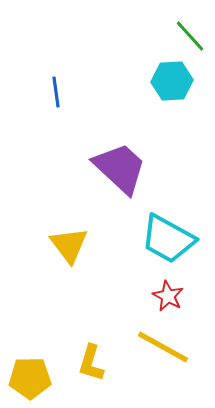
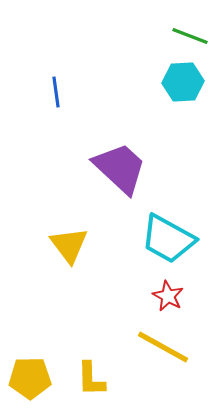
green line: rotated 27 degrees counterclockwise
cyan hexagon: moved 11 px right, 1 px down
yellow L-shape: moved 16 px down; rotated 18 degrees counterclockwise
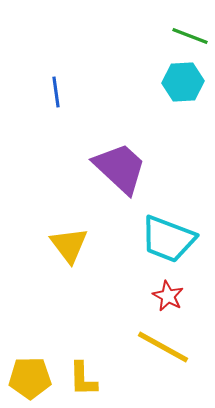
cyan trapezoid: rotated 8 degrees counterclockwise
yellow L-shape: moved 8 px left
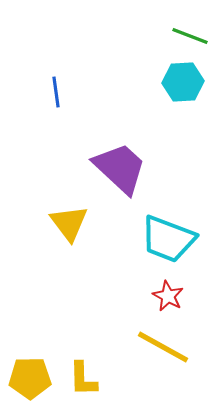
yellow triangle: moved 22 px up
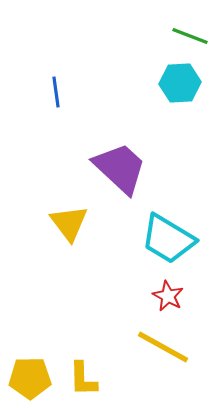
cyan hexagon: moved 3 px left, 1 px down
cyan trapezoid: rotated 10 degrees clockwise
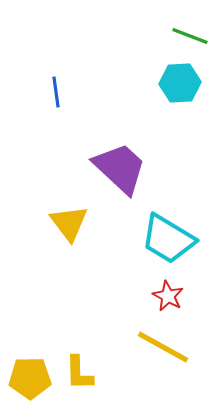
yellow L-shape: moved 4 px left, 6 px up
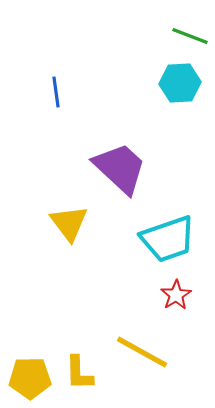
cyan trapezoid: rotated 50 degrees counterclockwise
red star: moved 8 px right, 1 px up; rotated 12 degrees clockwise
yellow line: moved 21 px left, 5 px down
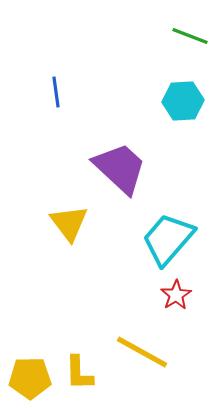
cyan hexagon: moved 3 px right, 18 px down
cyan trapezoid: rotated 150 degrees clockwise
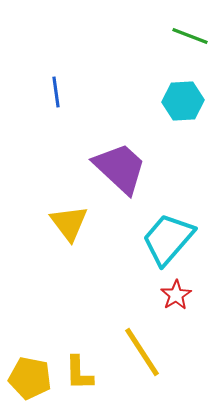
yellow line: rotated 28 degrees clockwise
yellow pentagon: rotated 12 degrees clockwise
